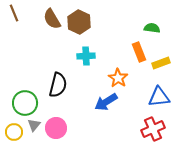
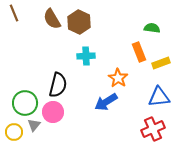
pink circle: moved 3 px left, 16 px up
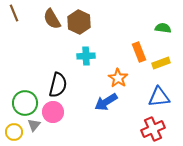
green semicircle: moved 11 px right
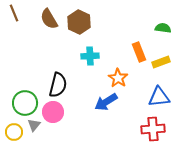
brown semicircle: moved 3 px left
cyan cross: moved 4 px right
yellow rectangle: moved 1 px up
red cross: rotated 20 degrees clockwise
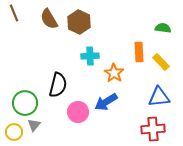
orange rectangle: rotated 18 degrees clockwise
yellow rectangle: rotated 66 degrees clockwise
orange star: moved 4 px left, 5 px up
pink circle: moved 25 px right
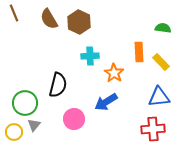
pink circle: moved 4 px left, 7 px down
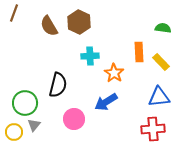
brown line: rotated 42 degrees clockwise
brown semicircle: moved 7 px down
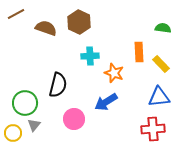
brown line: moved 2 px right, 1 px down; rotated 42 degrees clockwise
brown semicircle: moved 3 px left, 2 px down; rotated 140 degrees clockwise
yellow rectangle: moved 2 px down
orange star: rotated 12 degrees counterclockwise
yellow circle: moved 1 px left, 1 px down
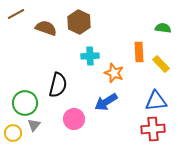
blue triangle: moved 3 px left, 4 px down
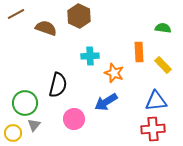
brown hexagon: moved 6 px up
yellow rectangle: moved 2 px right, 1 px down
